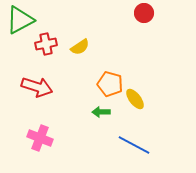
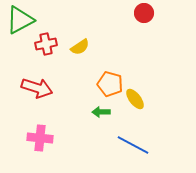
red arrow: moved 1 px down
pink cross: rotated 15 degrees counterclockwise
blue line: moved 1 px left
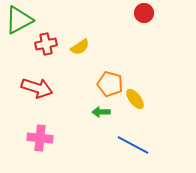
green triangle: moved 1 px left
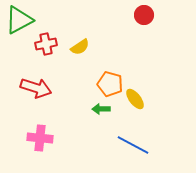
red circle: moved 2 px down
red arrow: moved 1 px left
green arrow: moved 3 px up
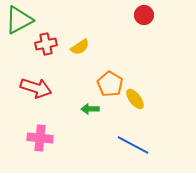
orange pentagon: rotated 15 degrees clockwise
green arrow: moved 11 px left
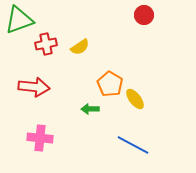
green triangle: rotated 8 degrees clockwise
red arrow: moved 2 px left, 1 px up; rotated 12 degrees counterclockwise
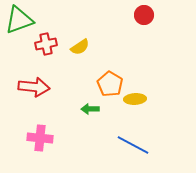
yellow ellipse: rotated 55 degrees counterclockwise
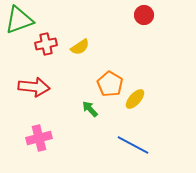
yellow ellipse: rotated 45 degrees counterclockwise
green arrow: rotated 48 degrees clockwise
pink cross: moved 1 px left; rotated 20 degrees counterclockwise
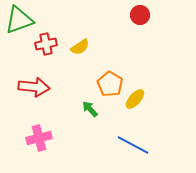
red circle: moved 4 px left
